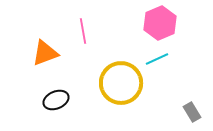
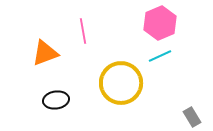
cyan line: moved 3 px right, 3 px up
black ellipse: rotated 15 degrees clockwise
gray rectangle: moved 5 px down
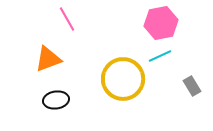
pink hexagon: moved 1 px right; rotated 12 degrees clockwise
pink line: moved 16 px left, 12 px up; rotated 20 degrees counterclockwise
orange triangle: moved 3 px right, 6 px down
yellow circle: moved 2 px right, 4 px up
gray rectangle: moved 31 px up
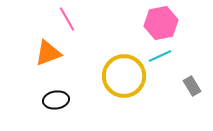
orange triangle: moved 6 px up
yellow circle: moved 1 px right, 3 px up
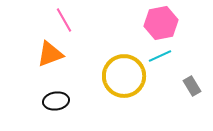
pink line: moved 3 px left, 1 px down
orange triangle: moved 2 px right, 1 px down
black ellipse: moved 1 px down
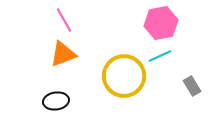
orange triangle: moved 13 px right
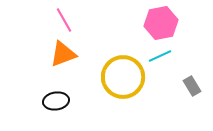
yellow circle: moved 1 px left, 1 px down
